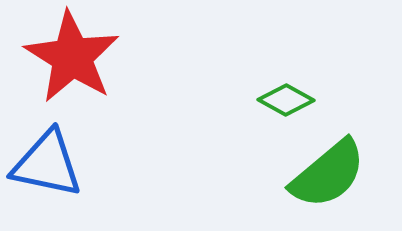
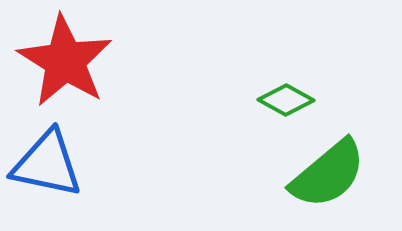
red star: moved 7 px left, 4 px down
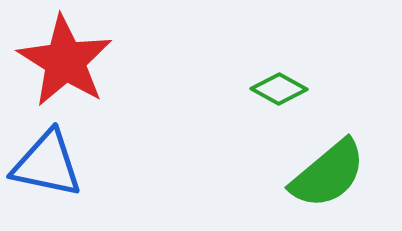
green diamond: moved 7 px left, 11 px up
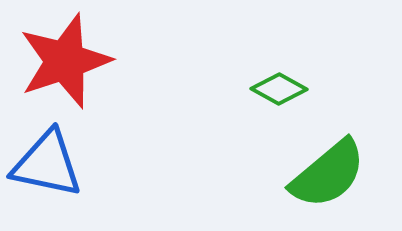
red star: rotated 22 degrees clockwise
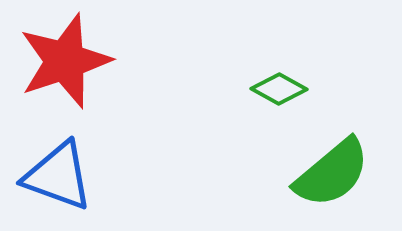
blue triangle: moved 11 px right, 12 px down; rotated 8 degrees clockwise
green semicircle: moved 4 px right, 1 px up
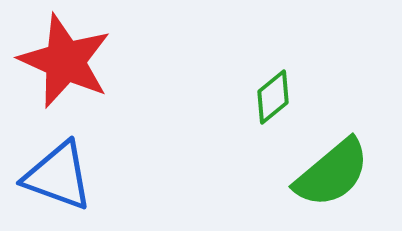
red star: rotated 30 degrees counterclockwise
green diamond: moved 6 px left, 8 px down; rotated 68 degrees counterclockwise
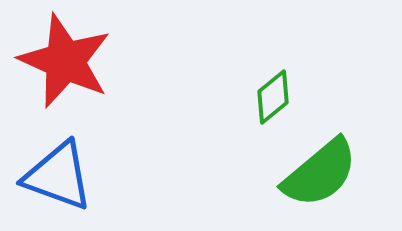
green semicircle: moved 12 px left
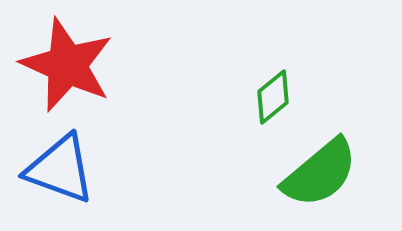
red star: moved 2 px right, 4 px down
blue triangle: moved 2 px right, 7 px up
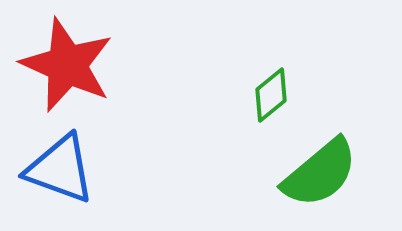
green diamond: moved 2 px left, 2 px up
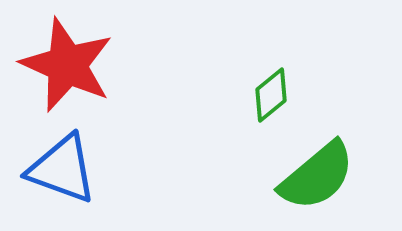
blue triangle: moved 2 px right
green semicircle: moved 3 px left, 3 px down
